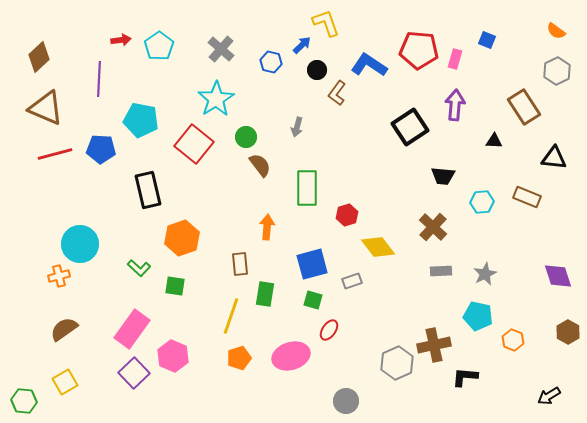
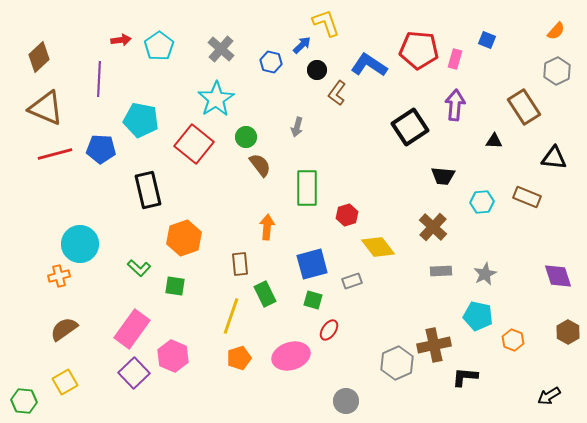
orange semicircle at (556, 31): rotated 84 degrees counterclockwise
orange hexagon at (182, 238): moved 2 px right
green rectangle at (265, 294): rotated 35 degrees counterclockwise
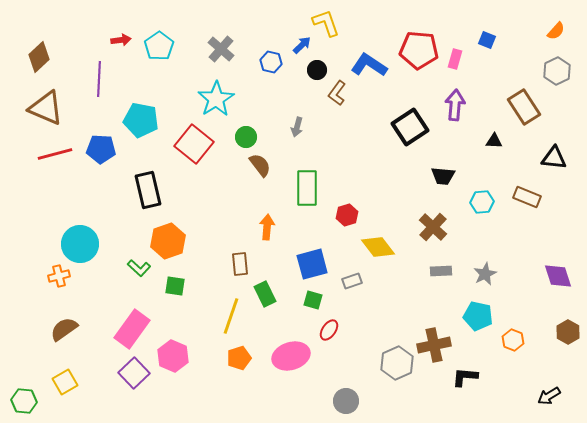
orange hexagon at (184, 238): moved 16 px left, 3 px down
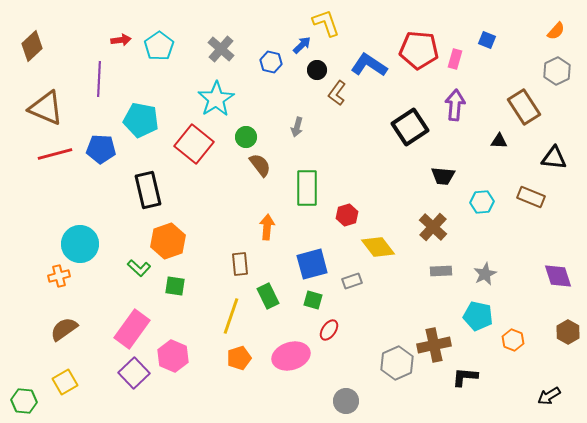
brown diamond at (39, 57): moved 7 px left, 11 px up
black triangle at (494, 141): moved 5 px right
brown rectangle at (527, 197): moved 4 px right
green rectangle at (265, 294): moved 3 px right, 2 px down
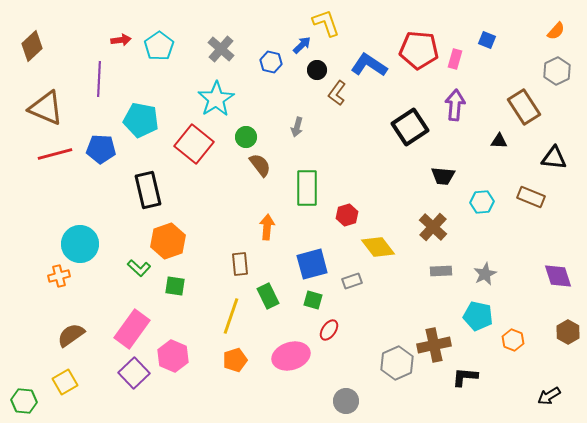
brown semicircle at (64, 329): moved 7 px right, 6 px down
orange pentagon at (239, 358): moved 4 px left, 2 px down
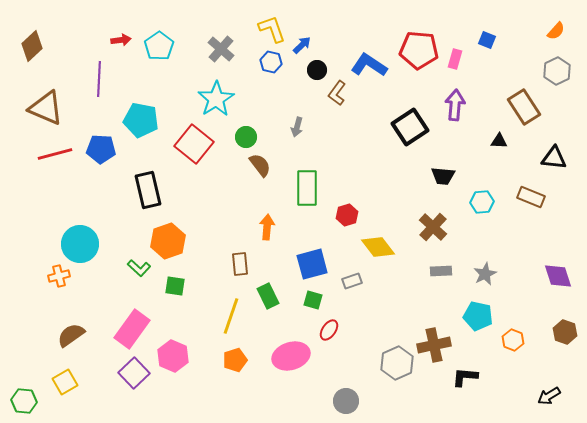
yellow L-shape at (326, 23): moved 54 px left, 6 px down
brown hexagon at (568, 332): moved 3 px left; rotated 10 degrees counterclockwise
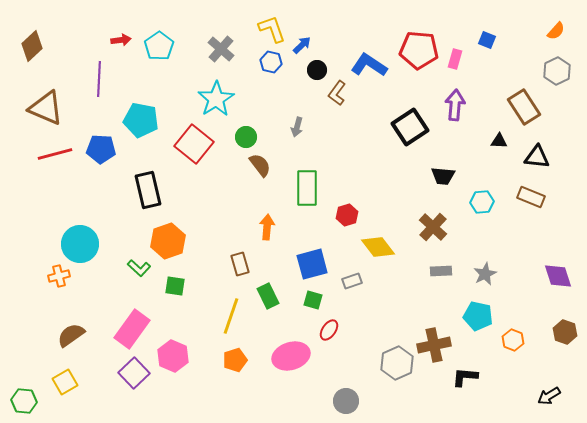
black triangle at (554, 158): moved 17 px left, 1 px up
brown rectangle at (240, 264): rotated 10 degrees counterclockwise
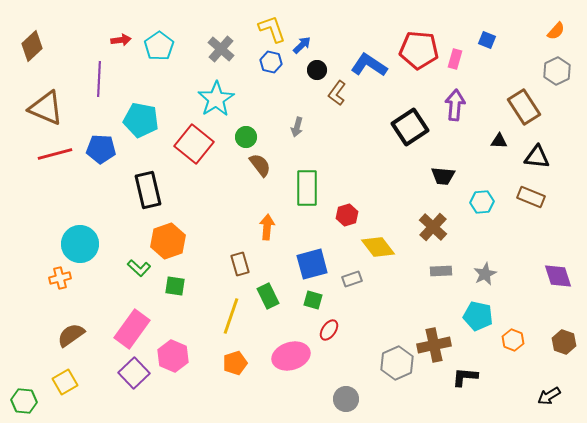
orange cross at (59, 276): moved 1 px right, 2 px down
gray rectangle at (352, 281): moved 2 px up
brown hexagon at (565, 332): moved 1 px left, 10 px down
orange pentagon at (235, 360): moved 3 px down
gray circle at (346, 401): moved 2 px up
